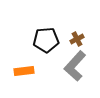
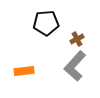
black pentagon: moved 17 px up
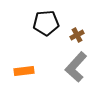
brown cross: moved 4 px up
gray L-shape: moved 1 px right, 1 px down
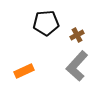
gray L-shape: moved 1 px right, 1 px up
orange rectangle: rotated 18 degrees counterclockwise
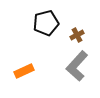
black pentagon: rotated 10 degrees counterclockwise
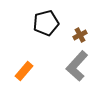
brown cross: moved 3 px right
orange rectangle: rotated 24 degrees counterclockwise
